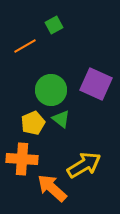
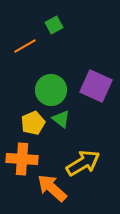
purple square: moved 2 px down
yellow arrow: moved 1 px left, 2 px up
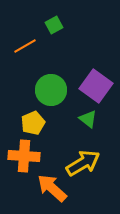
purple square: rotated 12 degrees clockwise
green triangle: moved 27 px right
orange cross: moved 2 px right, 3 px up
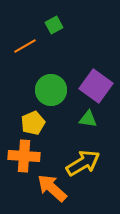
green triangle: rotated 30 degrees counterclockwise
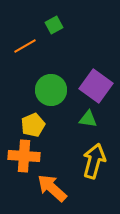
yellow pentagon: moved 2 px down
yellow arrow: moved 11 px right, 2 px up; rotated 44 degrees counterclockwise
